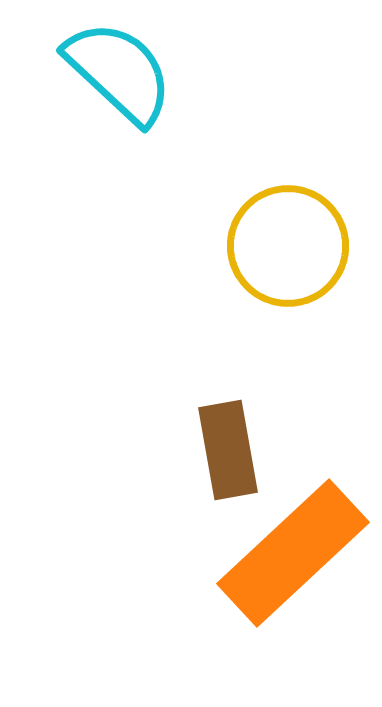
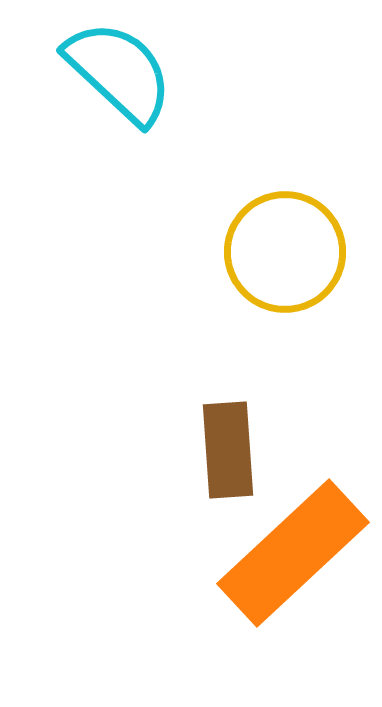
yellow circle: moved 3 px left, 6 px down
brown rectangle: rotated 6 degrees clockwise
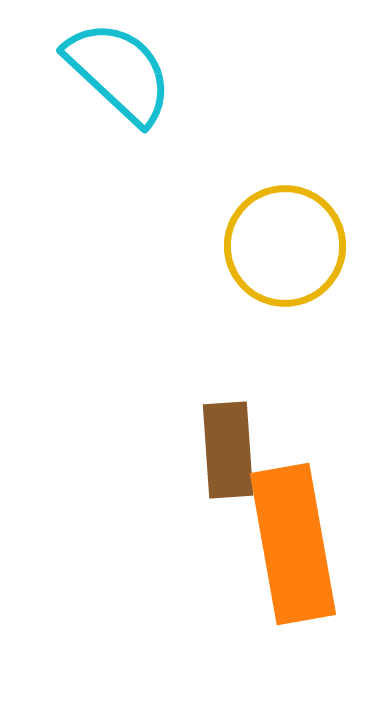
yellow circle: moved 6 px up
orange rectangle: moved 9 px up; rotated 57 degrees counterclockwise
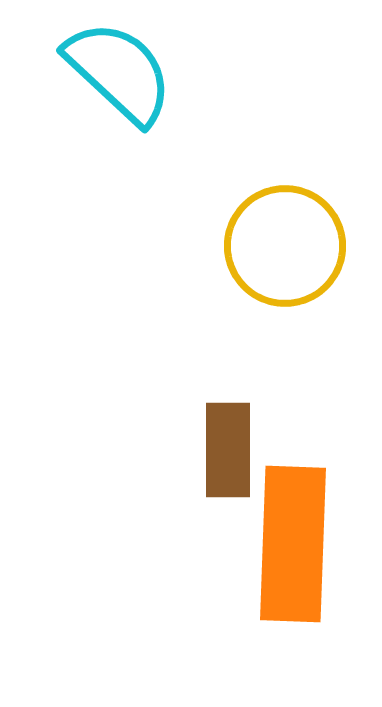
brown rectangle: rotated 4 degrees clockwise
orange rectangle: rotated 12 degrees clockwise
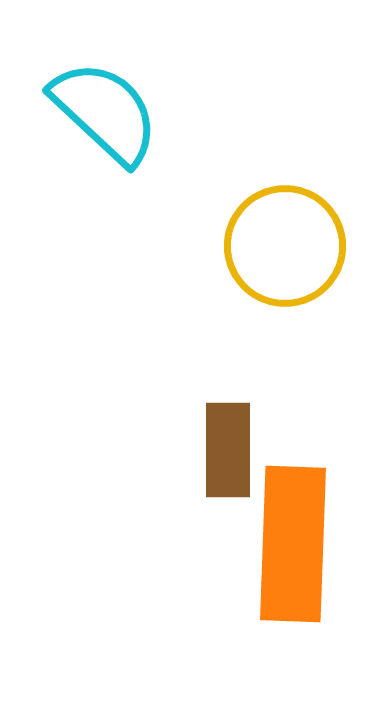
cyan semicircle: moved 14 px left, 40 px down
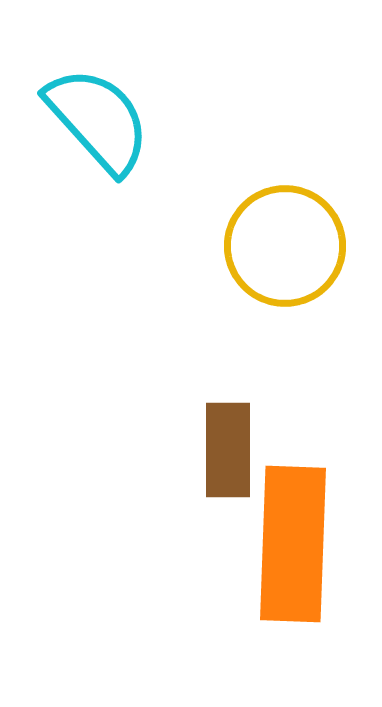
cyan semicircle: moved 7 px left, 8 px down; rotated 5 degrees clockwise
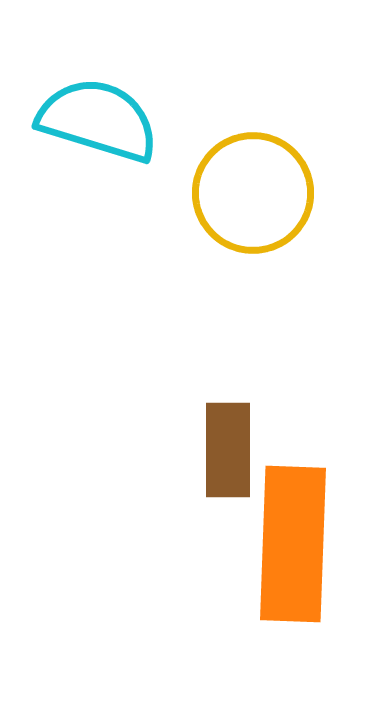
cyan semicircle: rotated 31 degrees counterclockwise
yellow circle: moved 32 px left, 53 px up
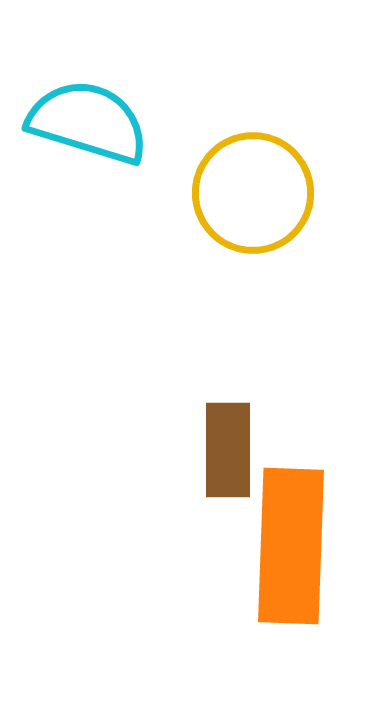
cyan semicircle: moved 10 px left, 2 px down
orange rectangle: moved 2 px left, 2 px down
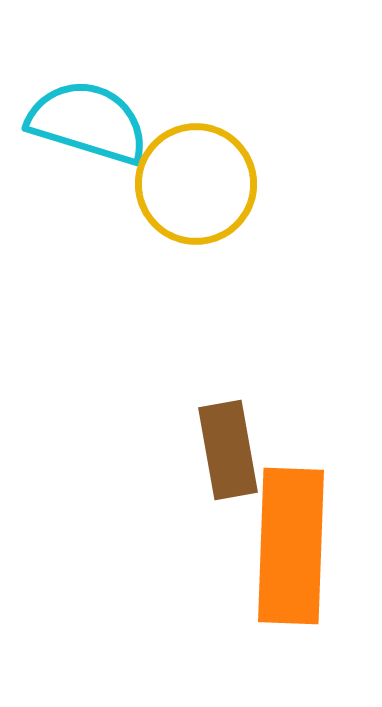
yellow circle: moved 57 px left, 9 px up
brown rectangle: rotated 10 degrees counterclockwise
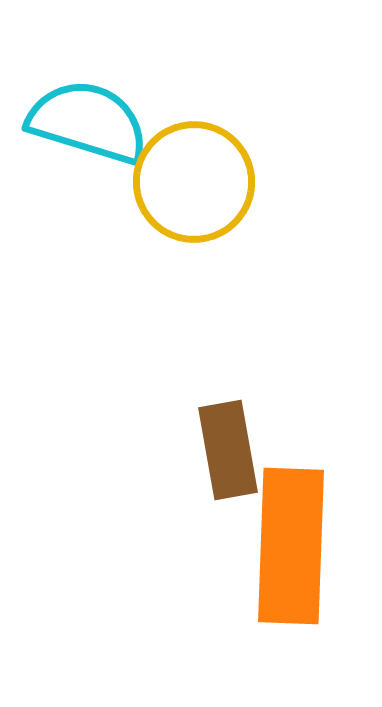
yellow circle: moved 2 px left, 2 px up
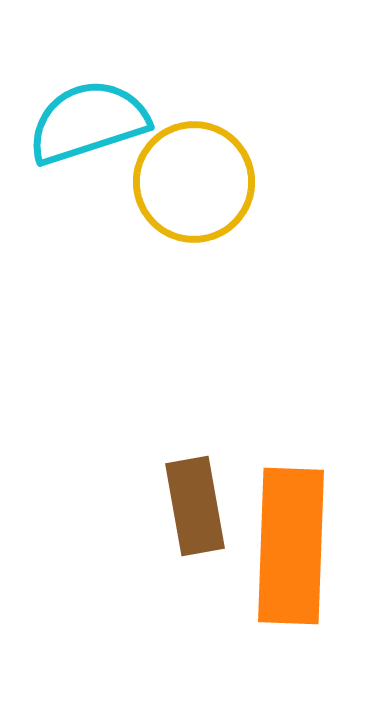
cyan semicircle: rotated 35 degrees counterclockwise
brown rectangle: moved 33 px left, 56 px down
